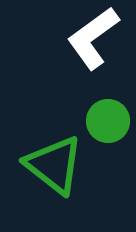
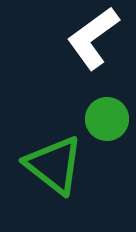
green circle: moved 1 px left, 2 px up
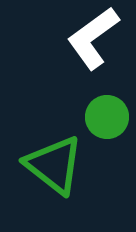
green circle: moved 2 px up
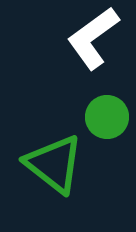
green triangle: moved 1 px up
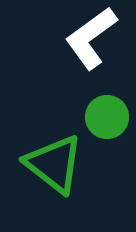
white L-shape: moved 2 px left
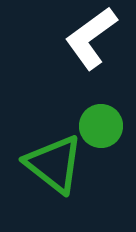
green circle: moved 6 px left, 9 px down
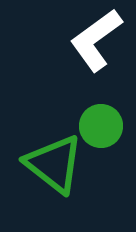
white L-shape: moved 5 px right, 2 px down
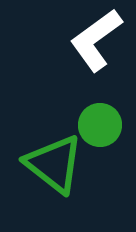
green circle: moved 1 px left, 1 px up
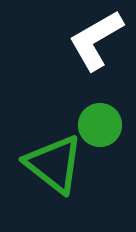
white L-shape: rotated 6 degrees clockwise
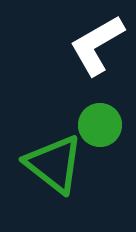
white L-shape: moved 1 px right, 5 px down
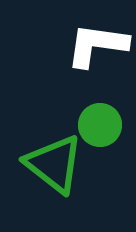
white L-shape: rotated 38 degrees clockwise
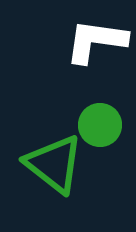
white L-shape: moved 1 px left, 4 px up
